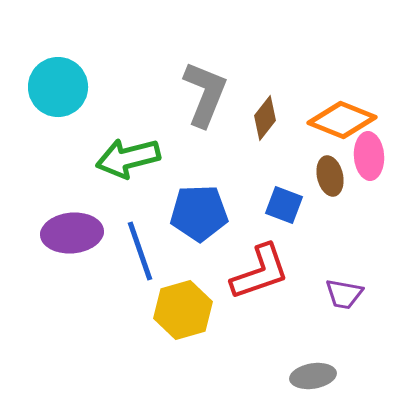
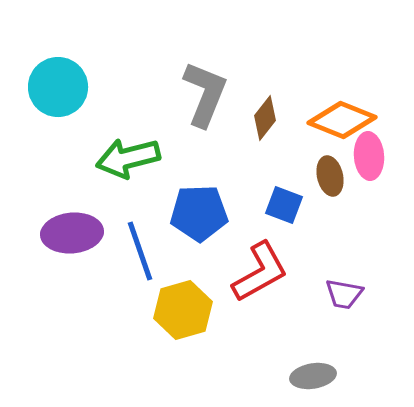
red L-shape: rotated 10 degrees counterclockwise
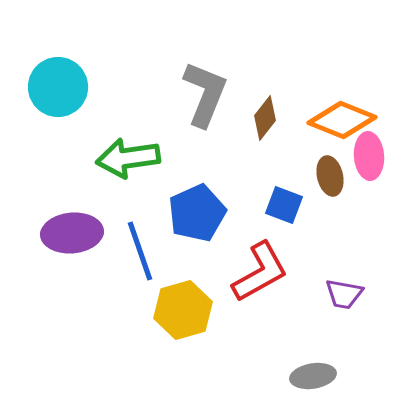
green arrow: rotated 6 degrees clockwise
blue pentagon: moved 2 px left; rotated 22 degrees counterclockwise
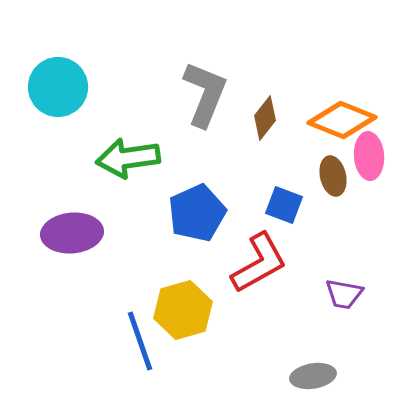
brown ellipse: moved 3 px right
blue line: moved 90 px down
red L-shape: moved 1 px left, 9 px up
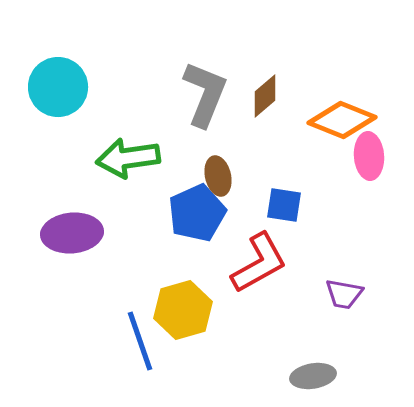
brown diamond: moved 22 px up; rotated 12 degrees clockwise
brown ellipse: moved 115 px left
blue square: rotated 12 degrees counterclockwise
